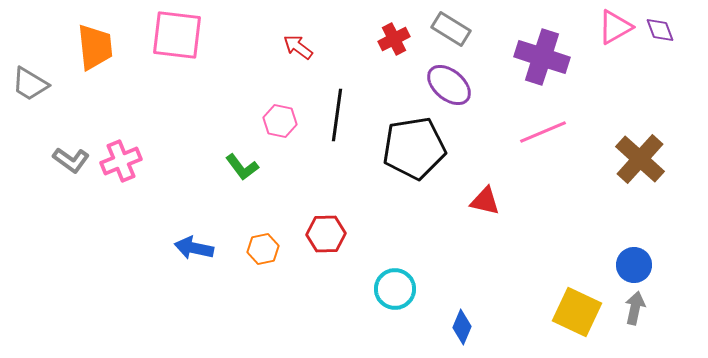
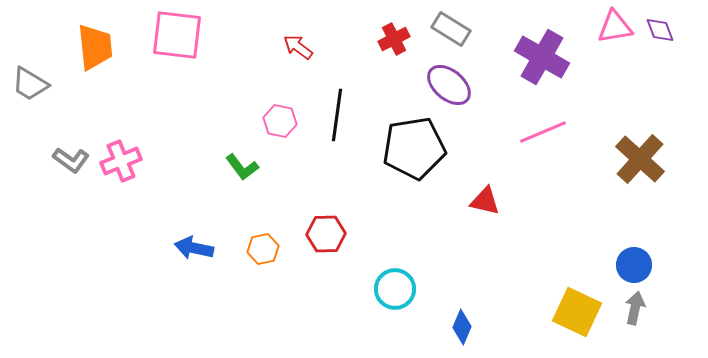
pink triangle: rotated 21 degrees clockwise
purple cross: rotated 12 degrees clockwise
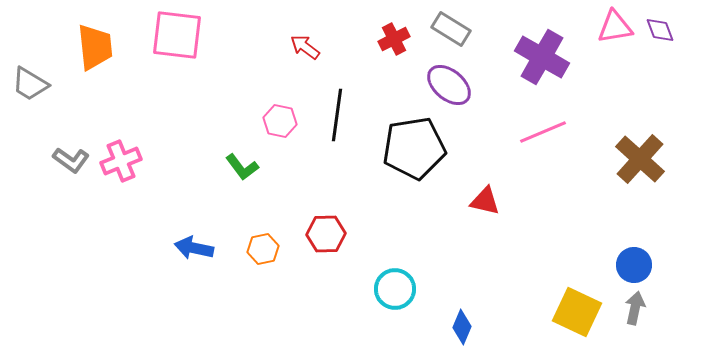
red arrow: moved 7 px right
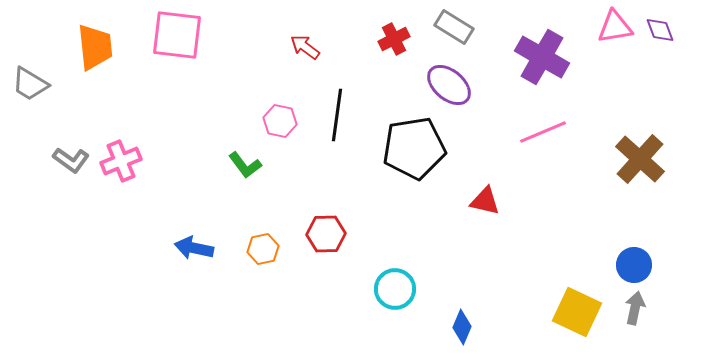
gray rectangle: moved 3 px right, 2 px up
green L-shape: moved 3 px right, 2 px up
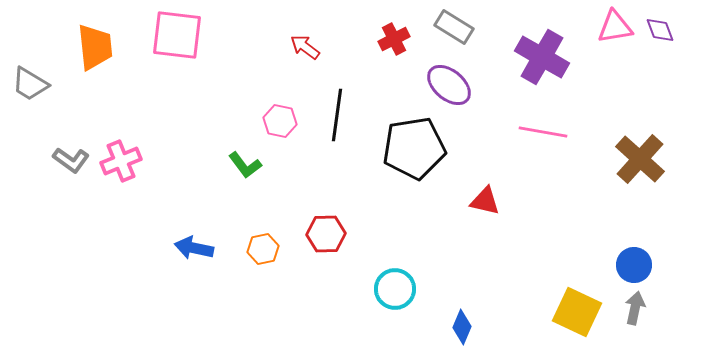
pink line: rotated 33 degrees clockwise
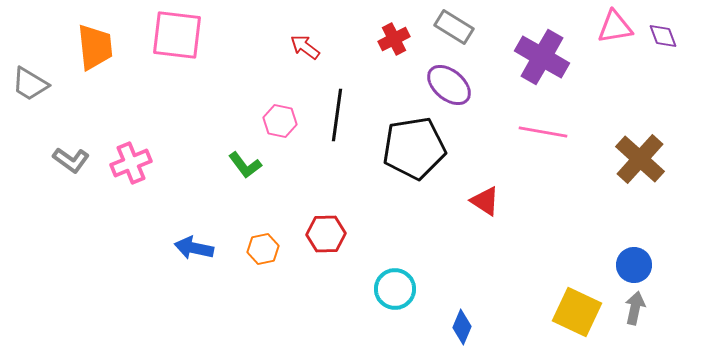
purple diamond: moved 3 px right, 6 px down
pink cross: moved 10 px right, 2 px down
red triangle: rotated 20 degrees clockwise
